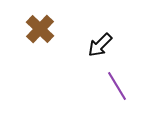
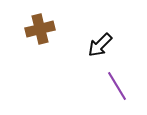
brown cross: rotated 32 degrees clockwise
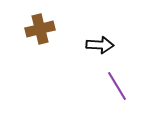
black arrow: rotated 132 degrees counterclockwise
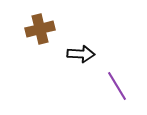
black arrow: moved 19 px left, 9 px down
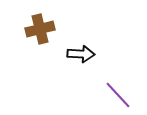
purple line: moved 1 px right, 9 px down; rotated 12 degrees counterclockwise
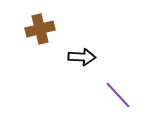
black arrow: moved 1 px right, 3 px down
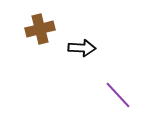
black arrow: moved 9 px up
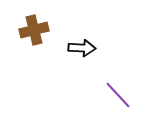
brown cross: moved 6 px left, 1 px down
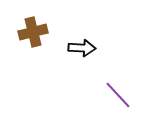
brown cross: moved 1 px left, 2 px down
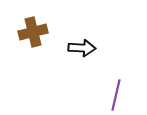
purple line: moved 2 px left; rotated 56 degrees clockwise
